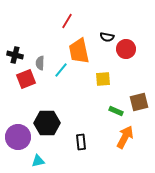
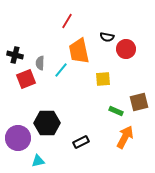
purple circle: moved 1 px down
black rectangle: rotated 70 degrees clockwise
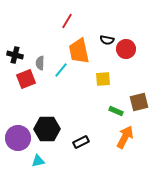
black semicircle: moved 3 px down
black hexagon: moved 6 px down
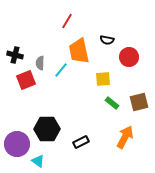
red circle: moved 3 px right, 8 px down
red square: moved 1 px down
green rectangle: moved 4 px left, 8 px up; rotated 16 degrees clockwise
purple circle: moved 1 px left, 6 px down
cyan triangle: rotated 48 degrees clockwise
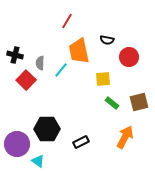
red square: rotated 24 degrees counterclockwise
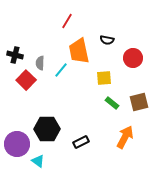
red circle: moved 4 px right, 1 px down
yellow square: moved 1 px right, 1 px up
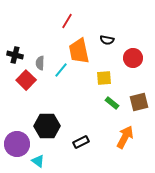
black hexagon: moved 3 px up
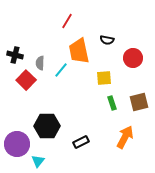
green rectangle: rotated 32 degrees clockwise
cyan triangle: rotated 32 degrees clockwise
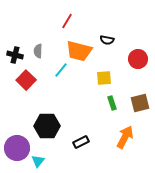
orange trapezoid: rotated 64 degrees counterclockwise
red circle: moved 5 px right, 1 px down
gray semicircle: moved 2 px left, 12 px up
brown square: moved 1 px right, 1 px down
purple circle: moved 4 px down
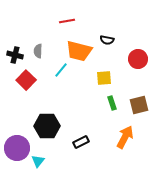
red line: rotated 49 degrees clockwise
brown square: moved 1 px left, 2 px down
